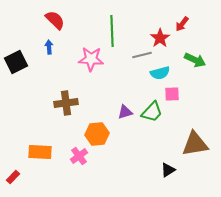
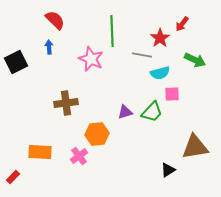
gray line: rotated 24 degrees clockwise
pink star: rotated 20 degrees clockwise
brown triangle: moved 3 px down
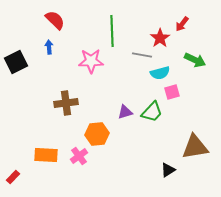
pink star: moved 2 px down; rotated 25 degrees counterclockwise
pink square: moved 2 px up; rotated 14 degrees counterclockwise
orange rectangle: moved 6 px right, 3 px down
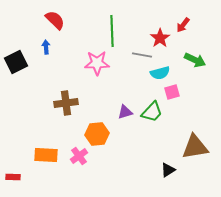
red arrow: moved 1 px right, 1 px down
blue arrow: moved 3 px left
pink star: moved 6 px right, 2 px down
red rectangle: rotated 48 degrees clockwise
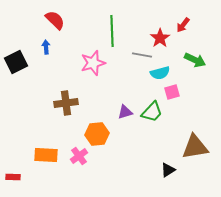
pink star: moved 4 px left; rotated 15 degrees counterclockwise
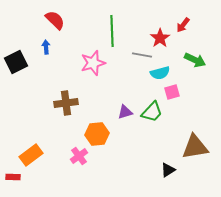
orange rectangle: moved 15 px left; rotated 40 degrees counterclockwise
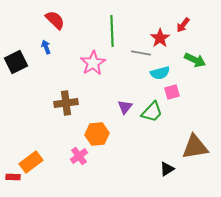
blue arrow: rotated 16 degrees counterclockwise
gray line: moved 1 px left, 2 px up
pink star: rotated 15 degrees counterclockwise
purple triangle: moved 5 px up; rotated 35 degrees counterclockwise
orange rectangle: moved 7 px down
black triangle: moved 1 px left, 1 px up
